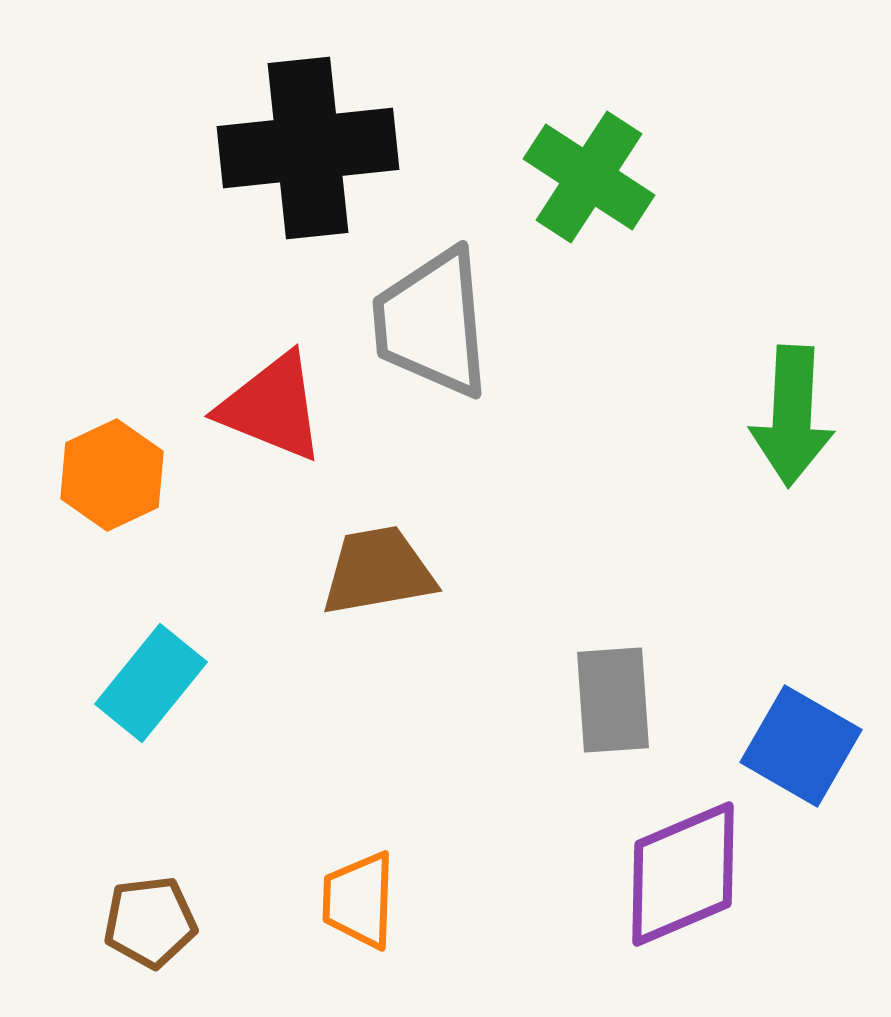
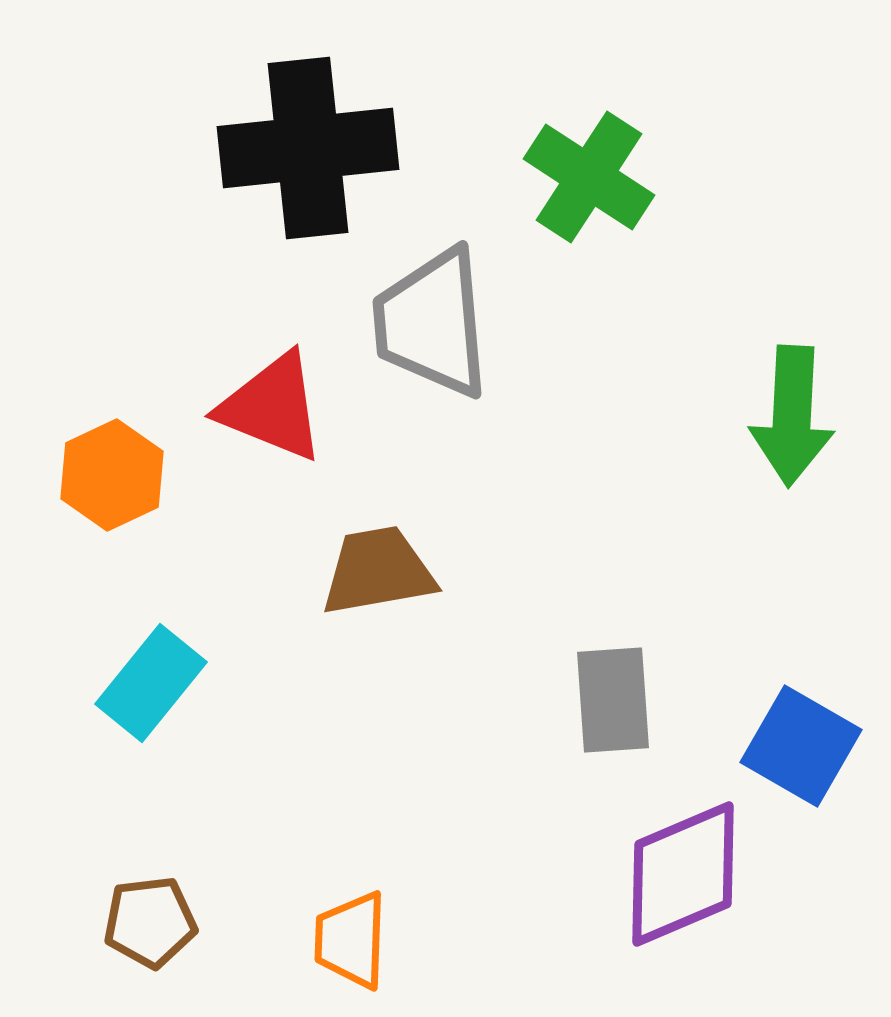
orange trapezoid: moved 8 px left, 40 px down
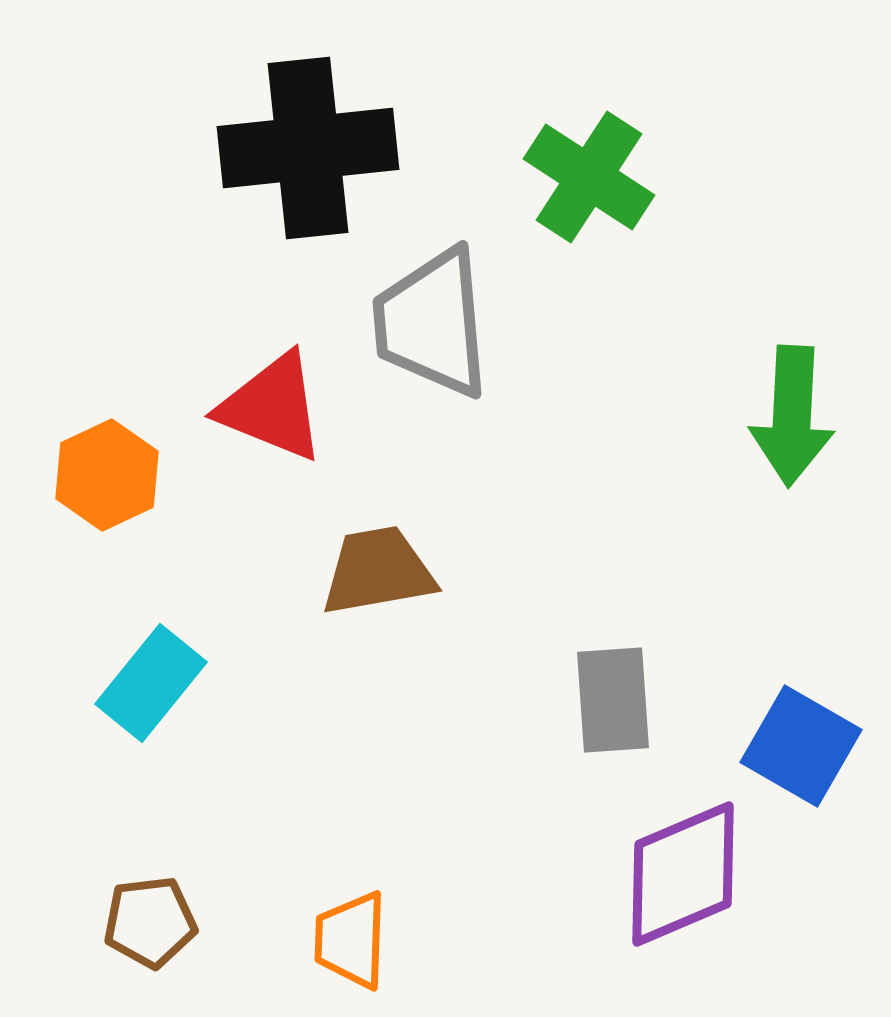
orange hexagon: moved 5 px left
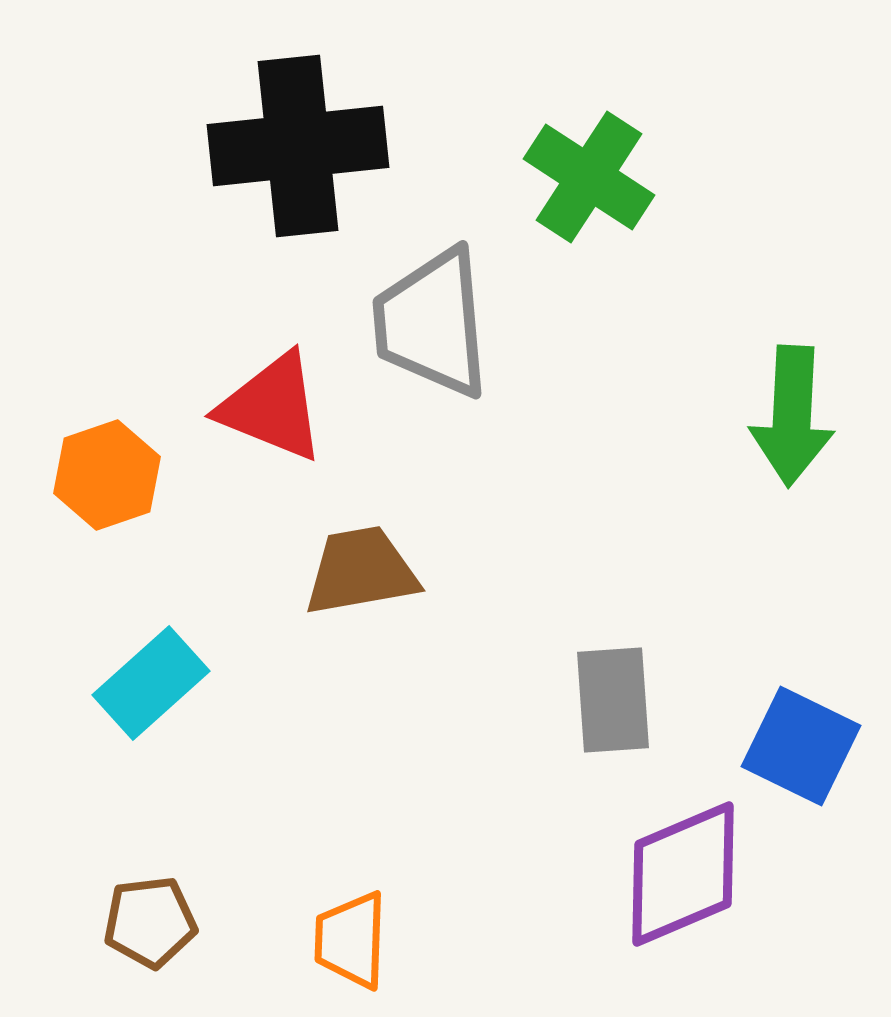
black cross: moved 10 px left, 2 px up
orange hexagon: rotated 6 degrees clockwise
brown trapezoid: moved 17 px left
cyan rectangle: rotated 9 degrees clockwise
blue square: rotated 4 degrees counterclockwise
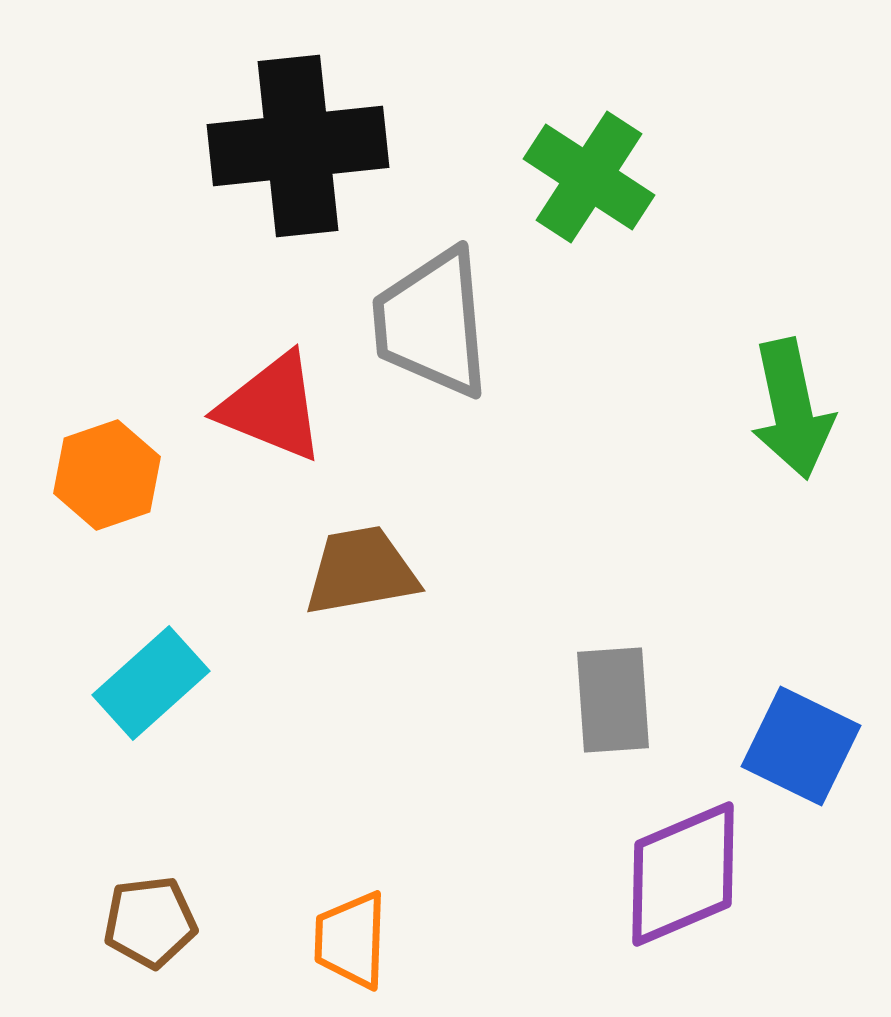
green arrow: moved 7 px up; rotated 15 degrees counterclockwise
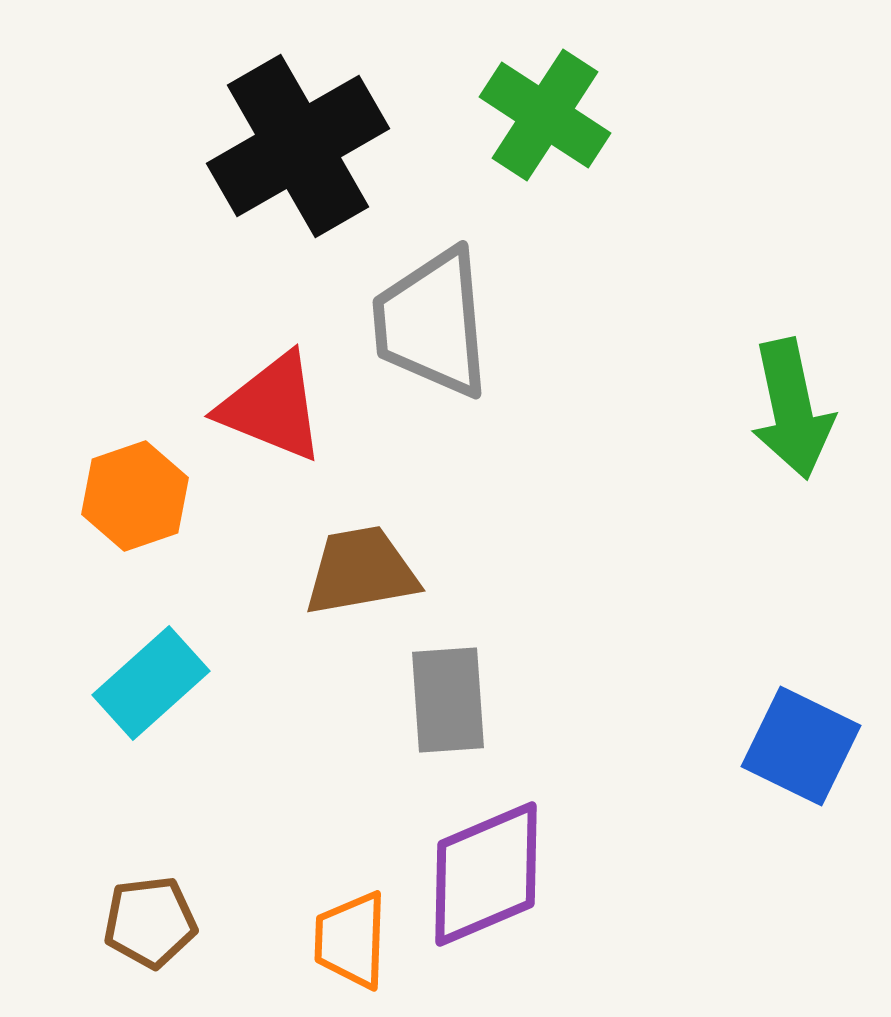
black cross: rotated 24 degrees counterclockwise
green cross: moved 44 px left, 62 px up
orange hexagon: moved 28 px right, 21 px down
gray rectangle: moved 165 px left
purple diamond: moved 197 px left
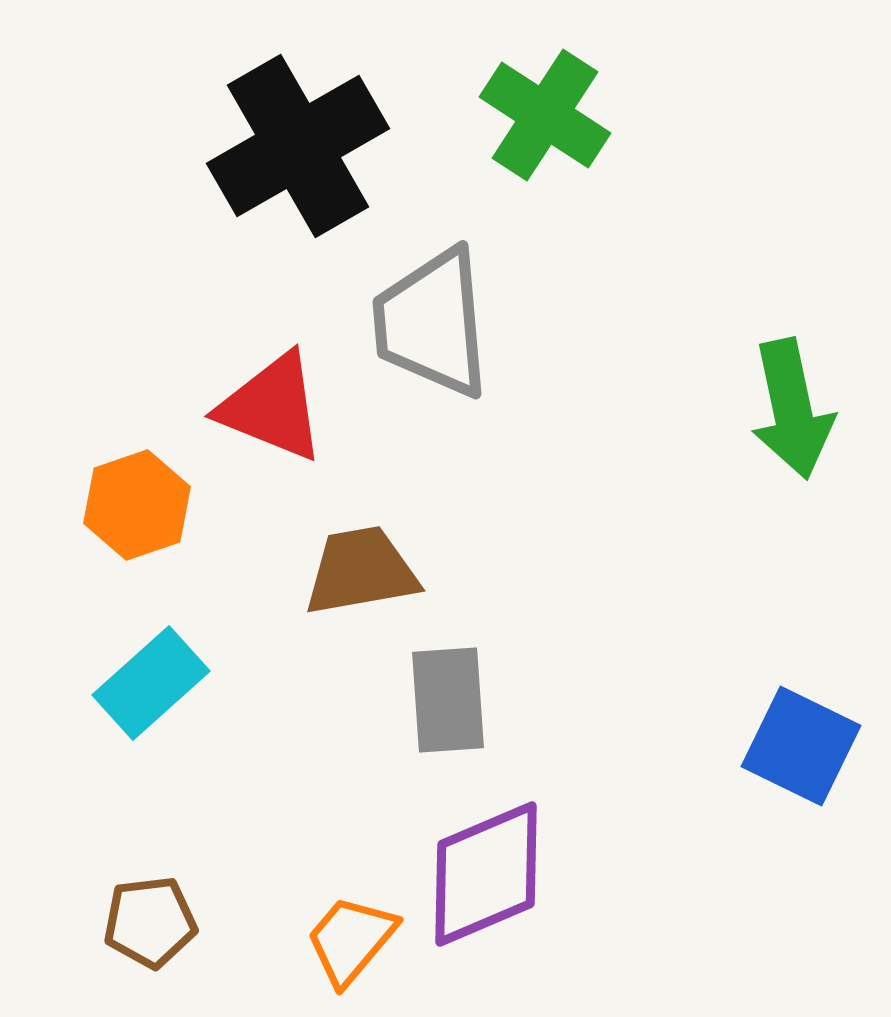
orange hexagon: moved 2 px right, 9 px down
orange trapezoid: rotated 38 degrees clockwise
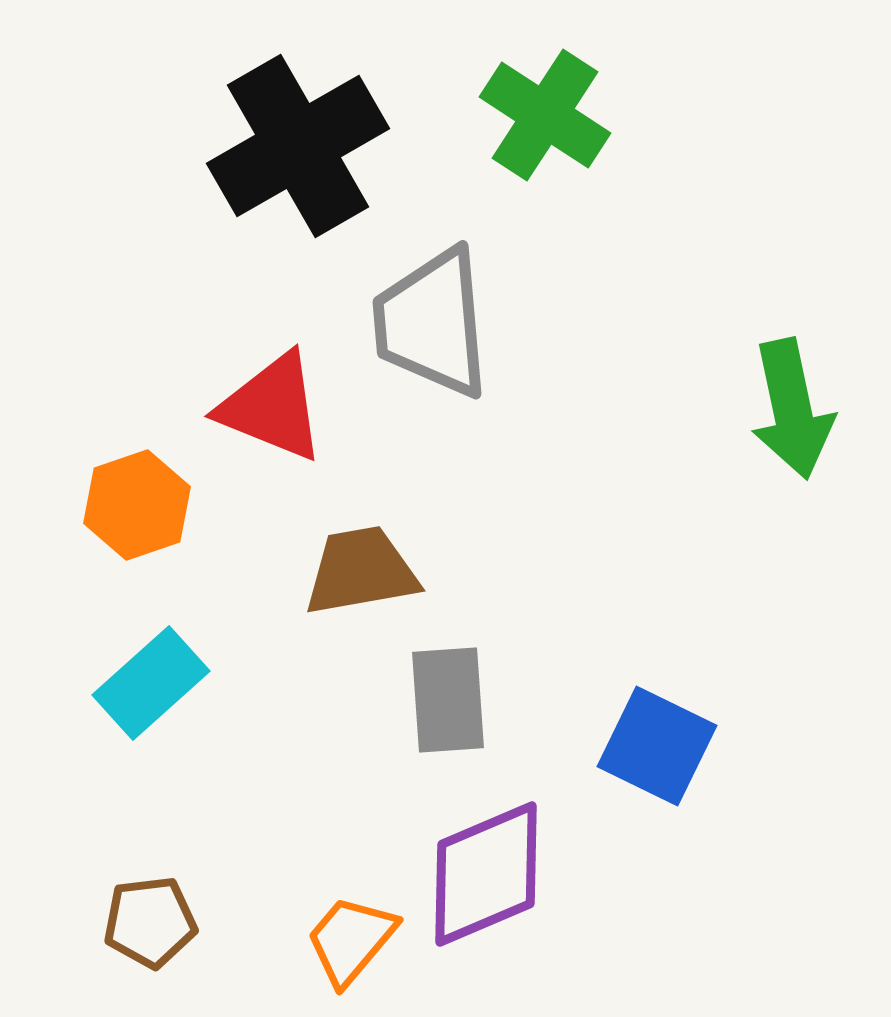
blue square: moved 144 px left
